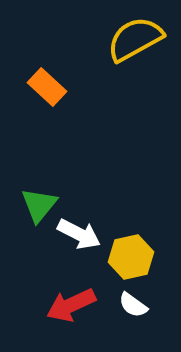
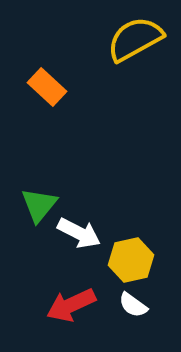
white arrow: moved 1 px up
yellow hexagon: moved 3 px down
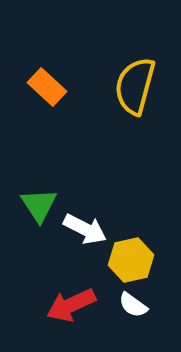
yellow semicircle: moved 47 px down; rotated 46 degrees counterclockwise
green triangle: rotated 12 degrees counterclockwise
white arrow: moved 6 px right, 4 px up
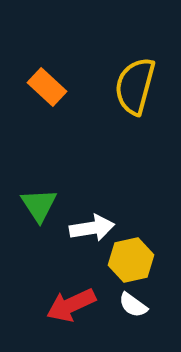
white arrow: moved 7 px right, 1 px up; rotated 36 degrees counterclockwise
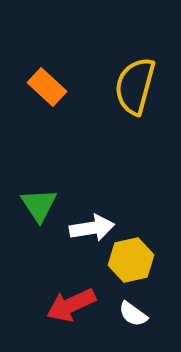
white semicircle: moved 9 px down
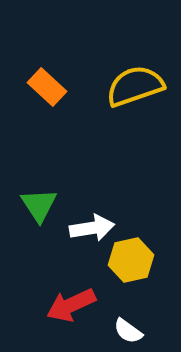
yellow semicircle: rotated 56 degrees clockwise
white semicircle: moved 5 px left, 17 px down
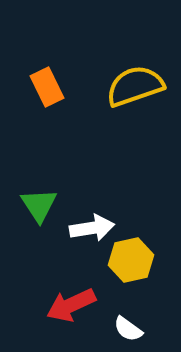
orange rectangle: rotated 21 degrees clockwise
white semicircle: moved 2 px up
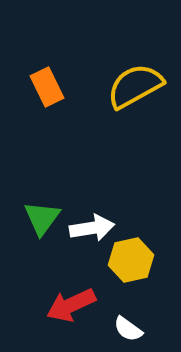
yellow semicircle: rotated 10 degrees counterclockwise
green triangle: moved 3 px right, 13 px down; rotated 9 degrees clockwise
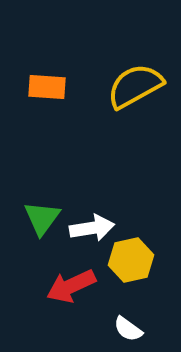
orange rectangle: rotated 60 degrees counterclockwise
red arrow: moved 19 px up
